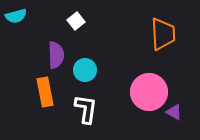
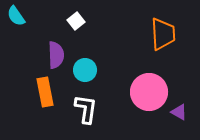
cyan semicircle: rotated 70 degrees clockwise
purple triangle: moved 5 px right
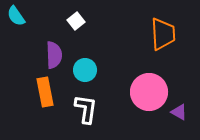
purple semicircle: moved 2 px left
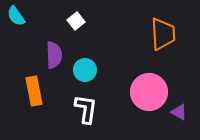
orange rectangle: moved 11 px left, 1 px up
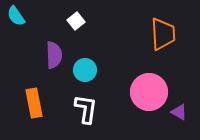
orange rectangle: moved 12 px down
